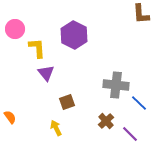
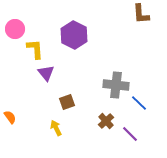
yellow L-shape: moved 2 px left, 1 px down
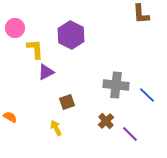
pink circle: moved 1 px up
purple hexagon: moved 3 px left
purple triangle: moved 1 px up; rotated 42 degrees clockwise
blue line: moved 8 px right, 8 px up
orange semicircle: rotated 24 degrees counterclockwise
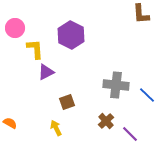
orange semicircle: moved 6 px down
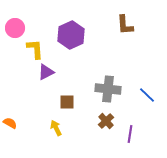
brown L-shape: moved 16 px left, 11 px down
purple hexagon: rotated 8 degrees clockwise
gray cross: moved 8 px left, 4 px down
brown square: rotated 21 degrees clockwise
purple line: rotated 54 degrees clockwise
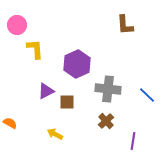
pink circle: moved 2 px right, 3 px up
purple hexagon: moved 6 px right, 29 px down
purple triangle: moved 19 px down
yellow arrow: moved 1 px left, 6 px down; rotated 35 degrees counterclockwise
purple line: moved 3 px right, 7 px down
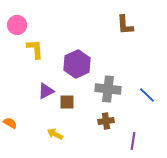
brown cross: rotated 35 degrees clockwise
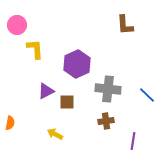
orange semicircle: rotated 72 degrees clockwise
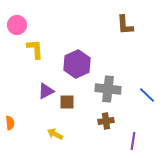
orange semicircle: rotated 16 degrees counterclockwise
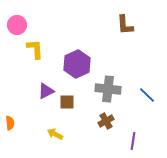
brown cross: rotated 21 degrees counterclockwise
